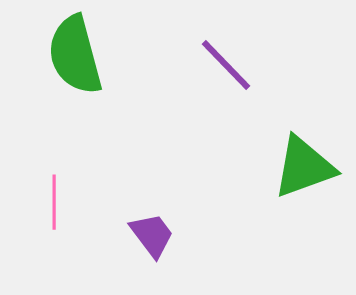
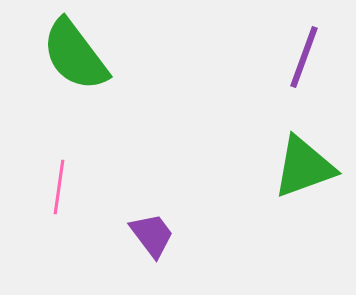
green semicircle: rotated 22 degrees counterclockwise
purple line: moved 78 px right, 8 px up; rotated 64 degrees clockwise
pink line: moved 5 px right, 15 px up; rotated 8 degrees clockwise
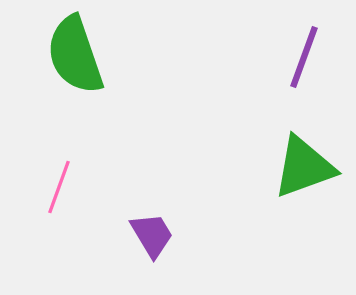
green semicircle: rotated 18 degrees clockwise
pink line: rotated 12 degrees clockwise
purple trapezoid: rotated 6 degrees clockwise
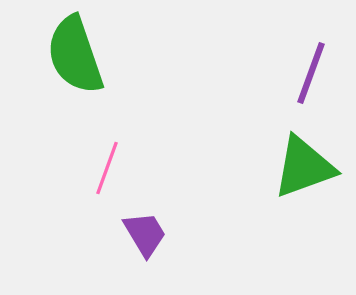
purple line: moved 7 px right, 16 px down
pink line: moved 48 px right, 19 px up
purple trapezoid: moved 7 px left, 1 px up
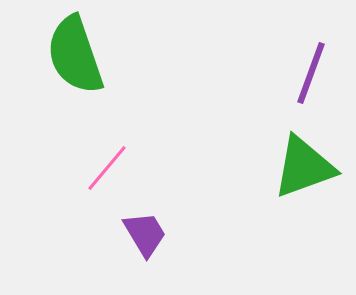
pink line: rotated 20 degrees clockwise
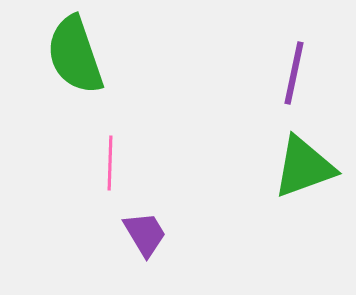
purple line: moved 17 px left; rotated 8 degrees counterclockwise
pink line: moved 3 px right, 5 px up; rotated 38 degrees counterclockwise
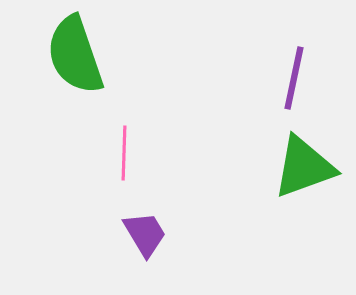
purple line: moved 5 px down
pink line: moved 14 px right, 10 px up
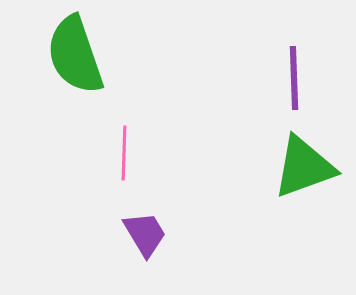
purple line: rotated 14 degrees counterclockwise
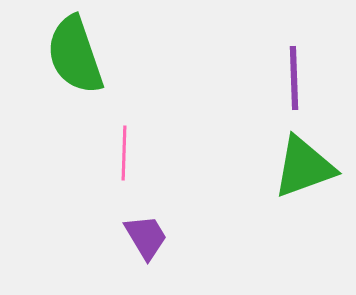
purple trapezoid: moved 1 px right, 3 px down
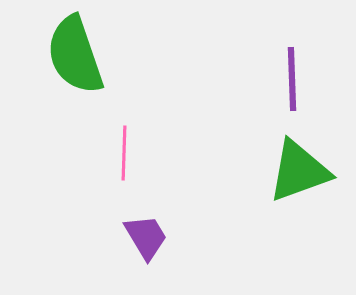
purple line: moved 2 px left, 1 px down
green triangle: moved 5 px left, 4 px down
